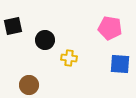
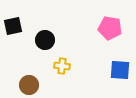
yellow cross: moved 7 px left, 8 px down
blue square: moved 6 px down
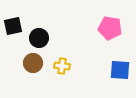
black circle: moved 6 px left, 2 px up
brown circle: moved 4 px right, 22 px up
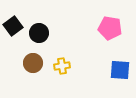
black square: rotated 24 degrees counterclockwise
black circle: moved 5 px up
yellow cross: rotated 14 degrees counterclockwise
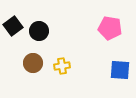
black circle: moved 2 px up
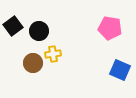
yellow cross: moved 9 px left, 12 px up
blue square: rotated 20 degrees clockwise
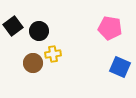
blue square: moved 3 px up
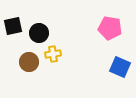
black square: rotated 24 degrees clockwise
black circle: moved 2 px down
brown circle: moved 4 px left, 1 px up
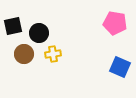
pink pentagon: moved 5 px right, 5 px up
brown circle: moved 5 px left, 8 px up
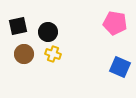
black square: moved 5 px right
black circle: moved 9 px right, 1 px up
yellow cross: rotated 28 degrees clockwise
